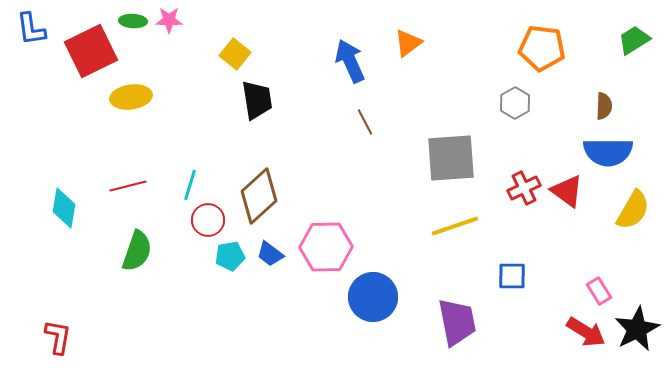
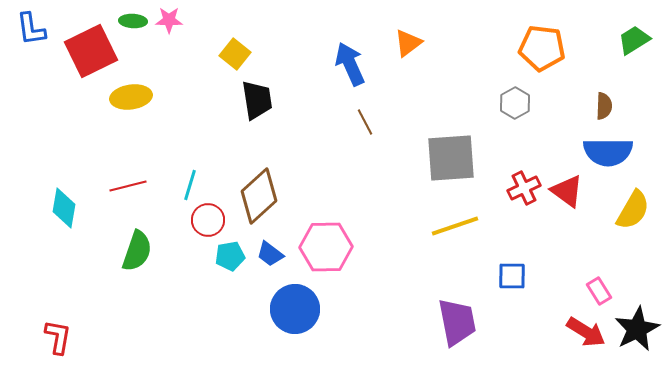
blue arrow: moved 3 px down
blue circle: moved 78 px left, 12 px down
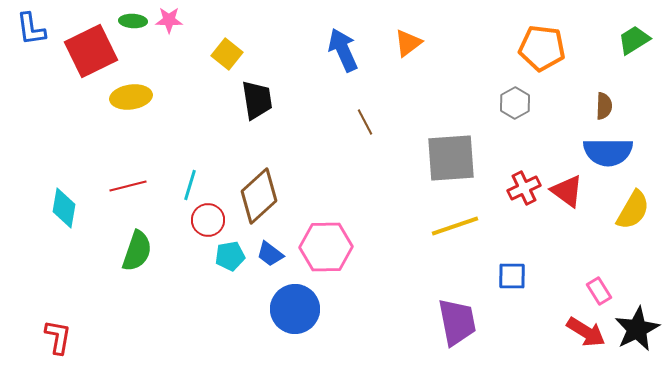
yellow square: moved 8 px left
blue arrow: moved 7 px left, 14 px up
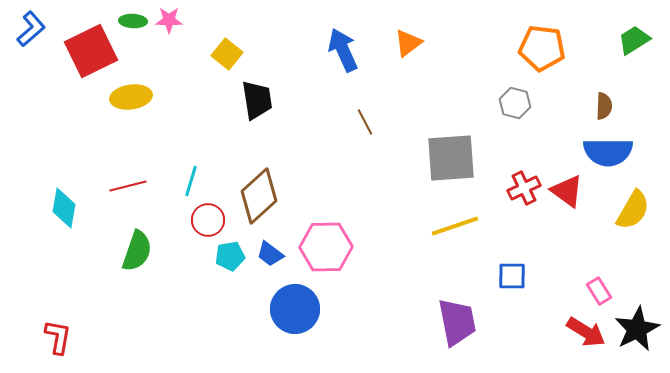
blue L-shape: rotated 123 degrees counterclockwise
gray hexagon: rotated 16 degrees counterclockwise
cyan line: moved 1 px right, 4 px up
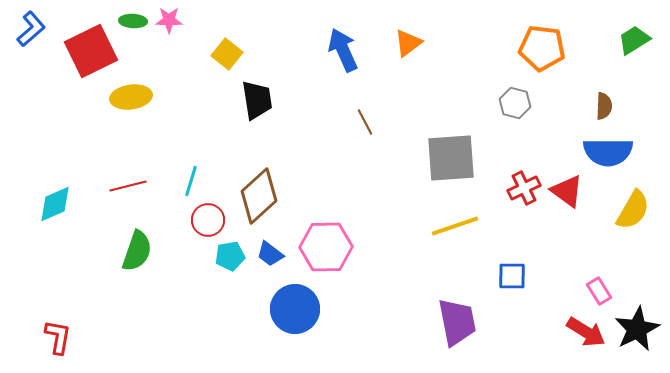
cyan diamond: moved 9 px left, 4 px up; rotated 57 degrees clockwise
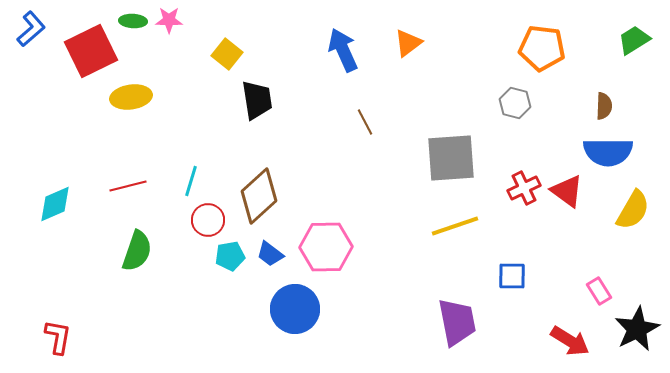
red arrow: moved 16 px left, 9 px down
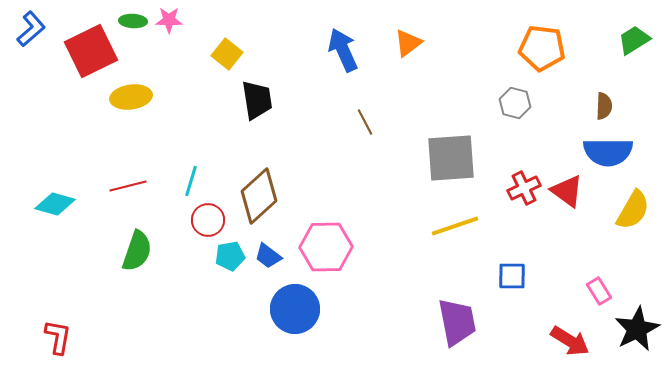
cyan diamond: rotated 39 degrees clockwise
blue trapezoid: moved 2 px left, 2 px down
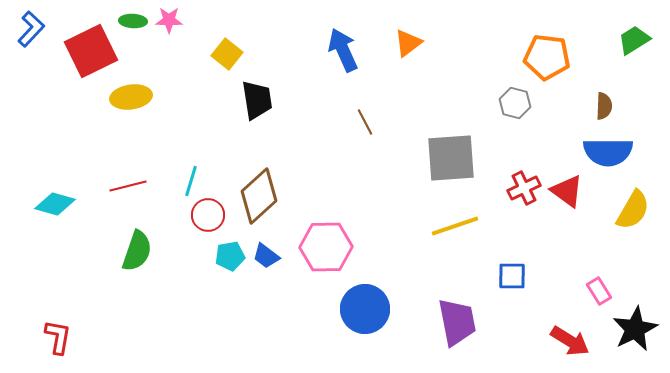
blue L-shape: rotated 6 degrees counterclockwise
orange pentagon: moved 5 px right, 9 px down
red circle: moved 5 px up
blue trapezoid: moved 2 px left
blue circle: moved 70 px right
black star: moved 2 px left
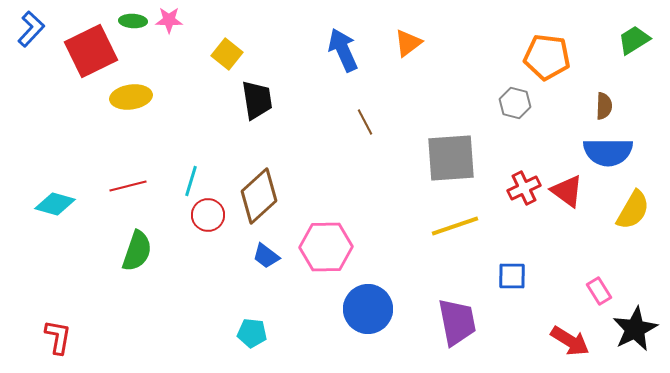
cyan pentagon: moved 22 px right, 77 px down; rotated 16 degrees clockwise
blue circle: moved 3 px right
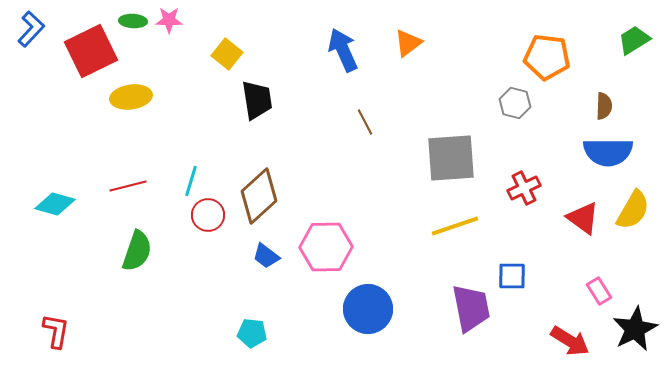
red triangle: moved 16 px right, 27 px down
purple trapezoid: moved 14 px right, 14 px up
red L-shape: moved 2 px left, 6 px up
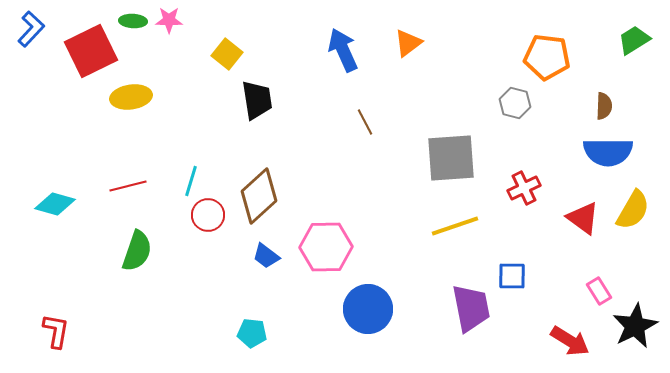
black star: moved 3 px up
